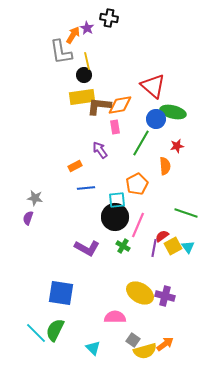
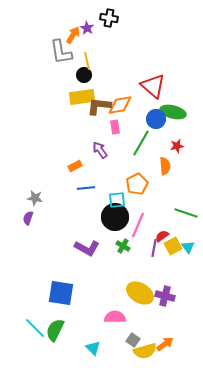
cyan line at (36, 333): moved 1 px left, 5 px up
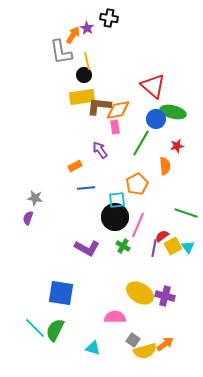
orange diamond at (120, 105): moved 2 px left, 5 px down
cyan triangle at (93, 348): rotated 28 degrees counterclockwise
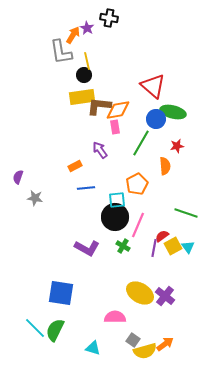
purple semicircle at (28, 218): moved 10 px left, 41 px up
purple cross at (165, 296): rotated 24 degrees clockwise
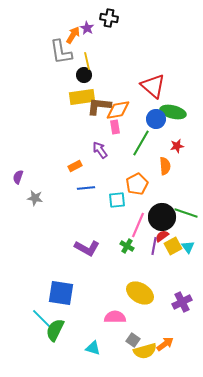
black circle at (115, 217): moved 47 px right
green cross at (123, 246): moved 4 px right
purple line at (154, 248): moved 2 px up
purple cross at (165, 296): moved 17 px right, 6 px down; rotated 24 degrees clockwise
cyan line at (35, 328): moved 7 px right, 9 px up
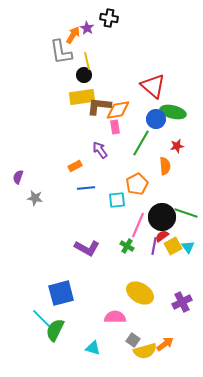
blue square at (61, 293): rotated 24 degrees counterclockwise
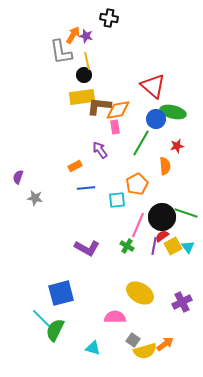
purple star at (87, 28): moved 1 px left, 8 px down; rotated 16 degrees counterclockwise
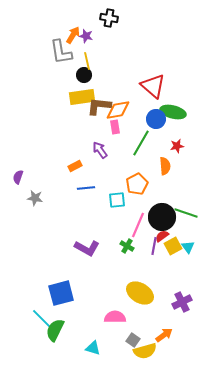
orange arrow at (165, 344): moved 1 px left, 9 px up
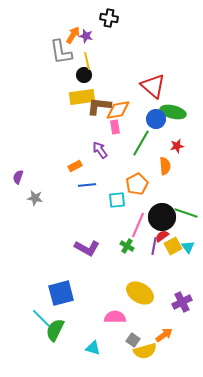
blue line at (86, 188): moved 1 px right, 3 px up
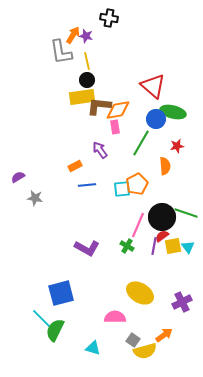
black circle at (84, 75): moved 3 px right, 5 px down
purple semicircle at (18, 177): rotated 40 degrees clockwise
cyan square at (117, 200): moved 5 px right, 11 px up
yellow square at (173, 246): rotated 18 degrees clockwise
